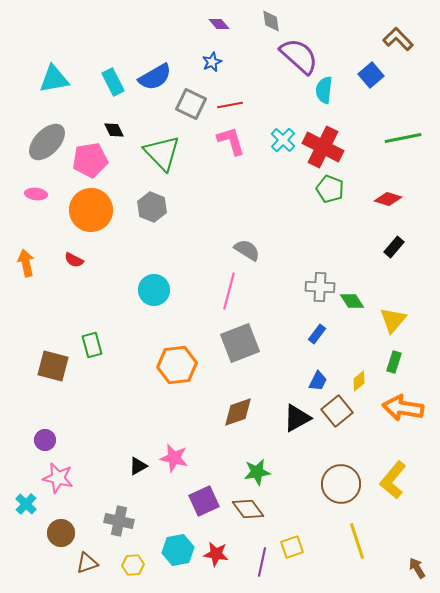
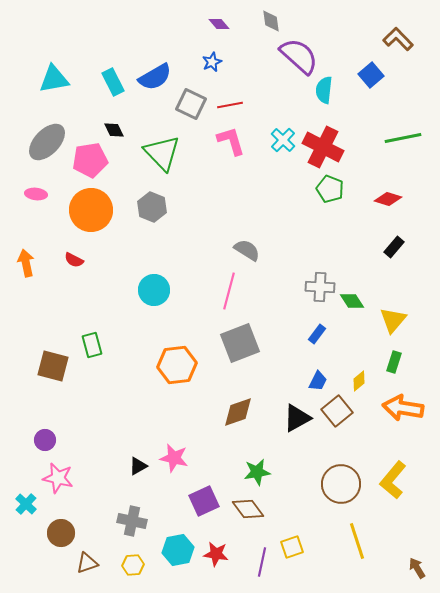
gray cross at (119, 521): moved 13 px right
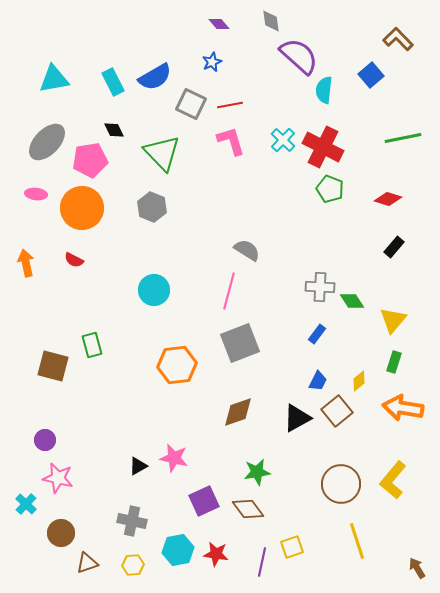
orange circle at (91, 210): moved 9 px left, 2 px up
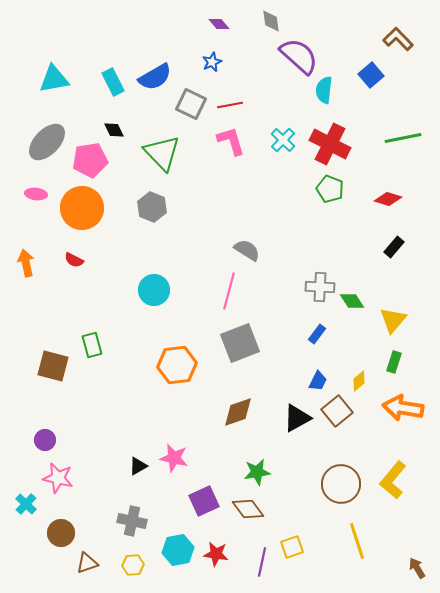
red cross at (323, 147): moved 7 px right, 3 px up
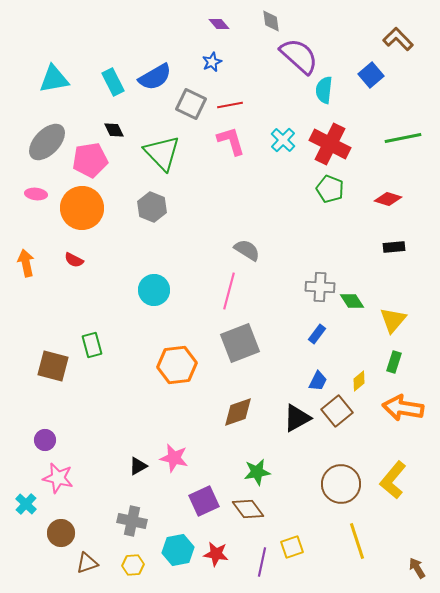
black rectangle at (394, 247): rotated 45 degrees clockwise
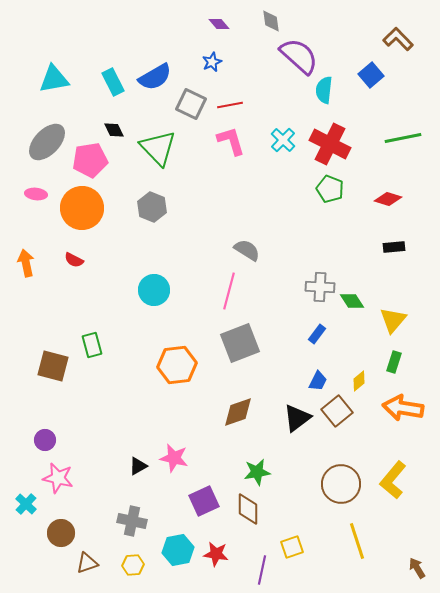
green triangle at (162, 153): moved 4 px left, 5 px up
black triangle at (297, 418): rotated 8 degrees counterclockwise
brown diamond at (248, 509): rotated 36 degrees clockwise
purple line at (262, 562): moved 8 px down
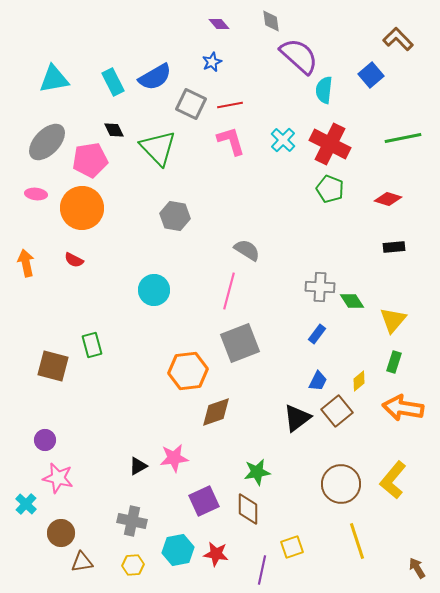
gray hexagon at (152, 207): moved 23 px right, 9 px down; rotated 12 degrees counterclockwise
orange hexagon at (177, 365): moved 11 px right, 6 px down
brown diamond at (238, 412): moved 22 px left
pink star at (174, 458): rotated 20 degrees counterclockwise
brown triangle at (87, 563): moved 5 px left, 1 px up; rotated 10 degrees clockwise
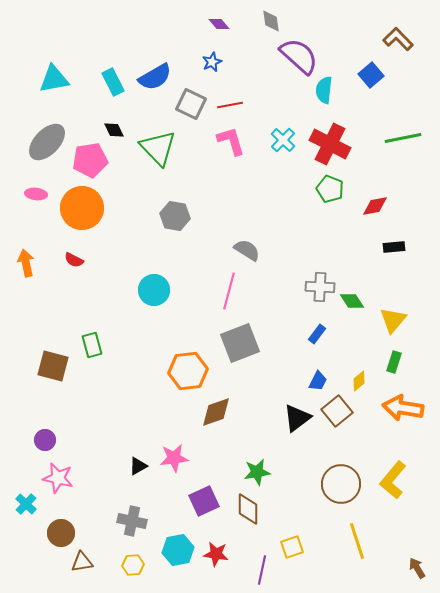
red diamond at (388, 199): moved 13 px left, 7 px down; rotated 28 degrees counterclockwise
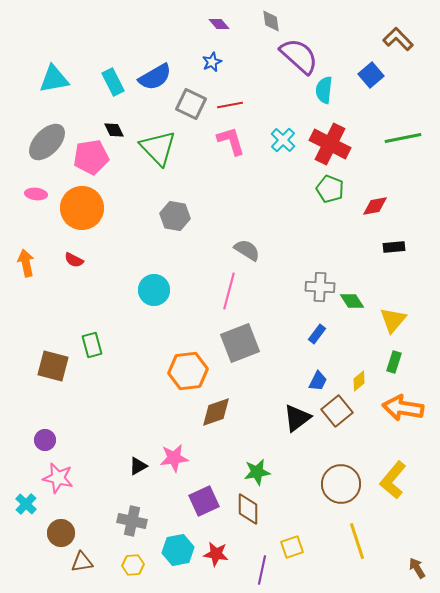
pink pentagon at (90, 160): moved 1 px right, 3 px up
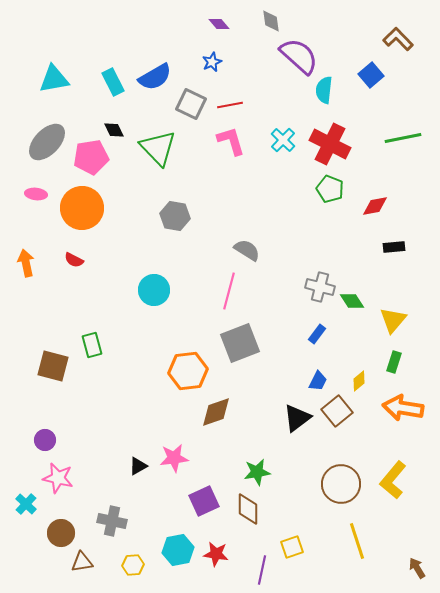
gray cross at (320, 287): rotated 12 degrees clockwise
gray cross at (132, 521): moved 20 px left
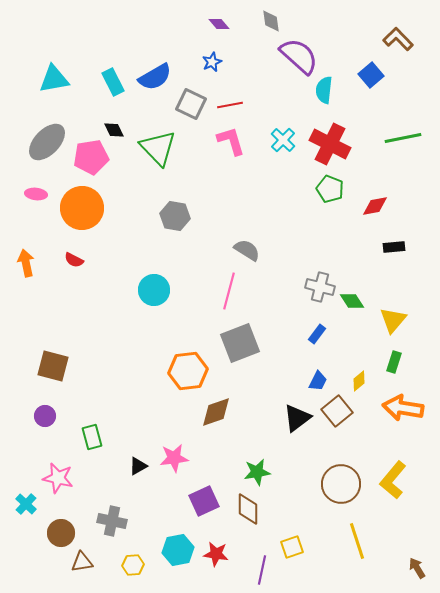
green rectangle at (92, 345): moved 92 px down
purple circle at (45, 440): moved 24 px up
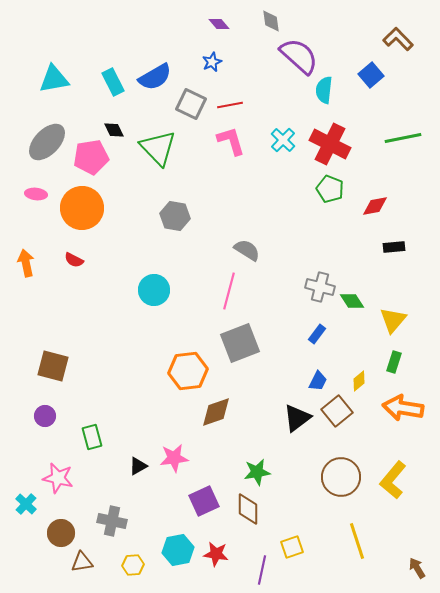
brown circle at (341, 484): moved 7 px up
